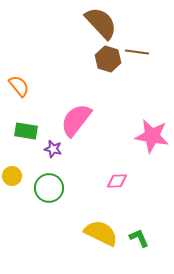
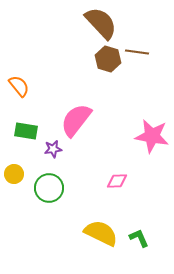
purple star: rotated 24 degrees counterclockwise
yellow circle: moved 2 px right, 2 px up
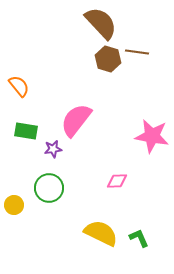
yellow circle: moved 31 px down
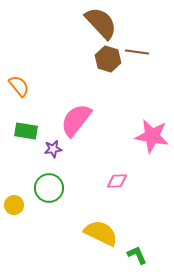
green L-shape: moved 2 px left, 17 px down
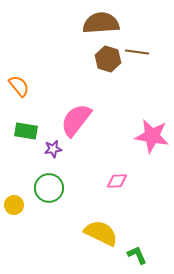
brown semicircle: rotated 51 degrees counterclockwise
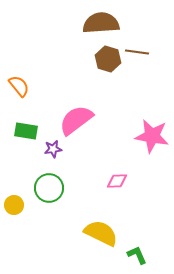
pink semicircle: rotated 15 degrees clockwise
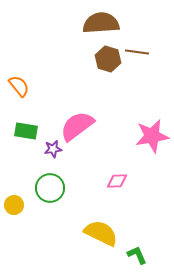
pink semicircle: moved 1 px right, 6 px down
pink star: rotated 20 degrees counterclockwise
green circle: moved 1 px right
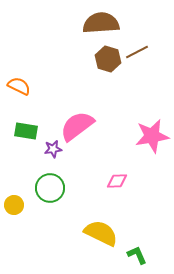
brown line: rotated 35 degrees counterclockwise
orange semicircle: rotated 25 degrees counterclockwise
